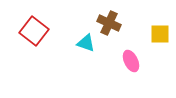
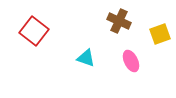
brown cross: moved 10 px right, 2 px up
yellow square: rotated 20 degrees counterclockwise
cyan triangle: moved 15 px down
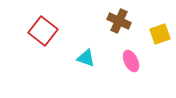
red square: moved 9 px right
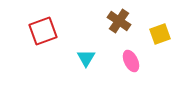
brown cross: rotated 10 degrees clockwise
red square: rotated 32 degrees clockwise
cyan triangle: rotated 42 degrees clockwise
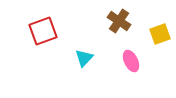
cyan triangle: moved 2 px left; rotated 12 degrees clockwise
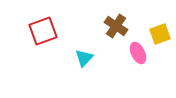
brown cross: moved 3 px left, 5 px down
pink ellipse: moved 7 px right, 8 px up
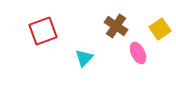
yellow square: moved 5 px up; rotated 15 degrees counterclockwise
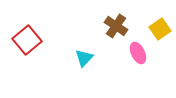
red square: moved 16 px left, 9 px down; rotated 20 degrees counterclockwise
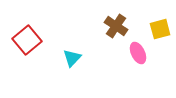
yellow square: rotated 20 degrees clockwise
cyan triangle: moved 12 px left
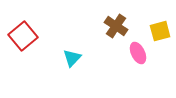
yellow square: moved 2 px down
red square: moved 4 px left, 4 px up
